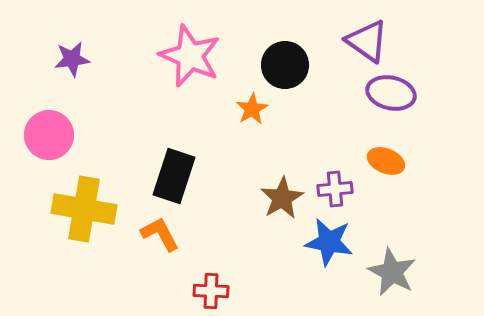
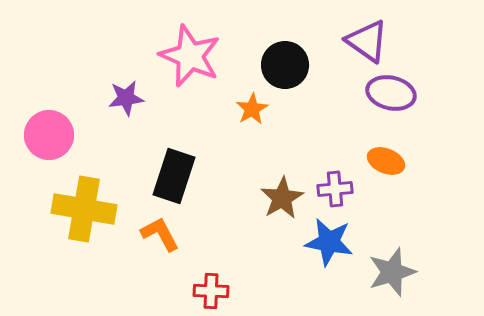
purple star: moved 54 px right, 39 px down
gray star: rotated 27 degrees clockwise
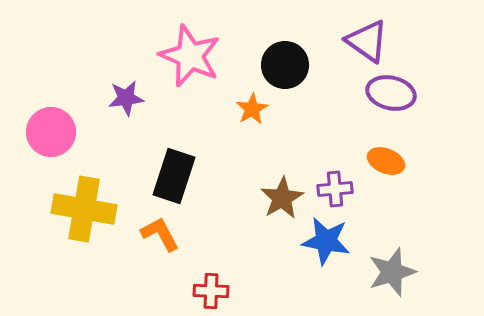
pink circle: moved 2 px right, 3 px up
blue star: moved 3 px left, 1 px up
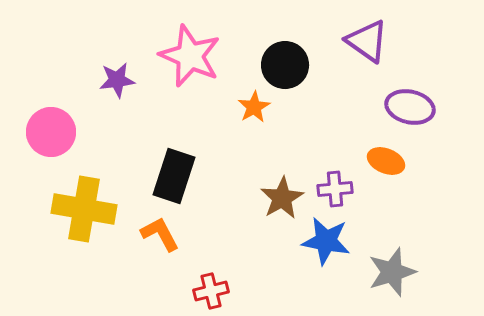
purple ellipse: moved 19 px right, 14 px down
purple star: moved 9 px left, 18 px up
orange star: moved 2 px right, 2 px up
red cross: rotated 16 degrees counterclockwise
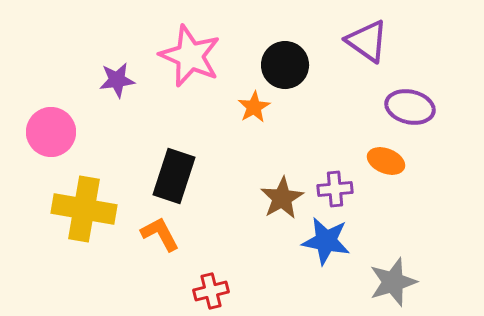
gray star: moved 1 px right, 10 px down
